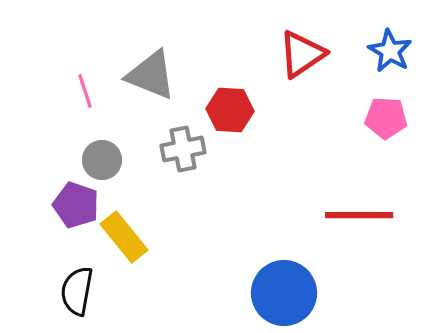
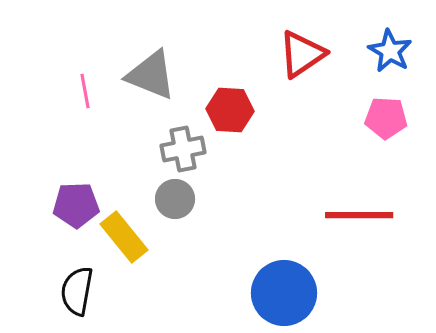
pink line: rotated 8 degrees clockwise
gray circle: moved 73 px right, 39 px down
purple pentagon: rotated 21 degrees counterclockwise
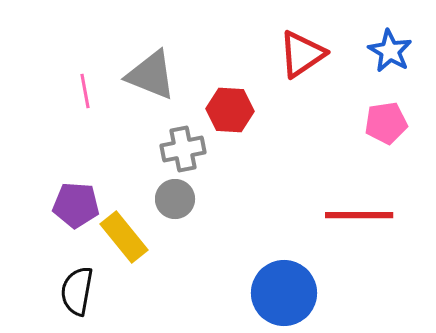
pink pentagon: moved 5 px down; rotated 12 degrees counterclockwise
purple pentagon: rotated 6 degrees clockwise
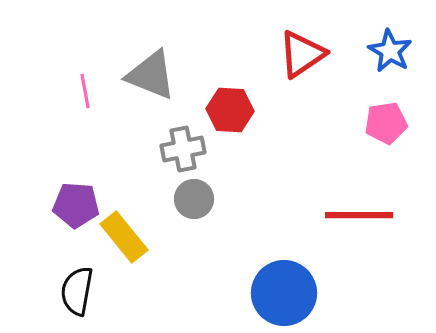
gray circle: moved 19 px right
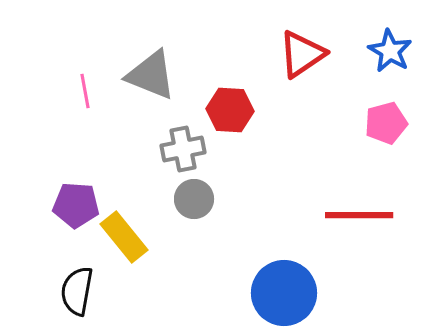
pink pentagon: rotated 6 degrees counterclockwise
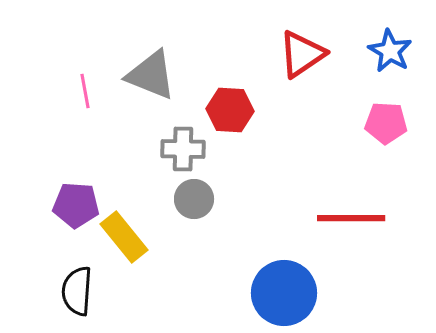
pink pentagon: rotated 18 degrees clockwise
gray cross: rotated 12 degrees clockwise
red line: moved 8 px left, 3 px down
black semicircle: rotated 6 degrees counterclockwise
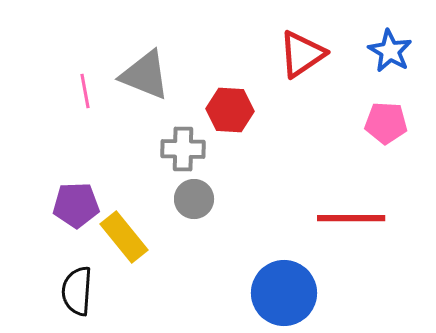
gray triangle: moved 6 px left
purple pentagon: rotated 6 degrees counterclockwise
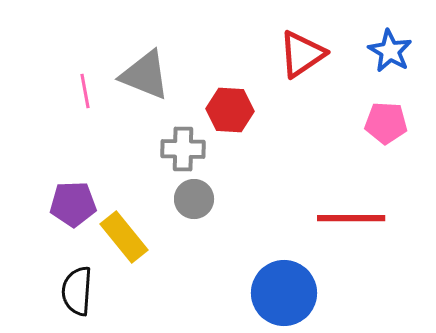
purple pentagon: moved 3 px left, 1 px up
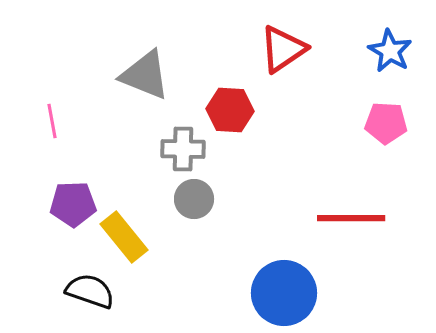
red triangle: moved 19 px left, 5 px up
pink line: moved 33 px left, 30 px down
black semicircle: moved 13 px right; rotated 105 degrees clockwise
